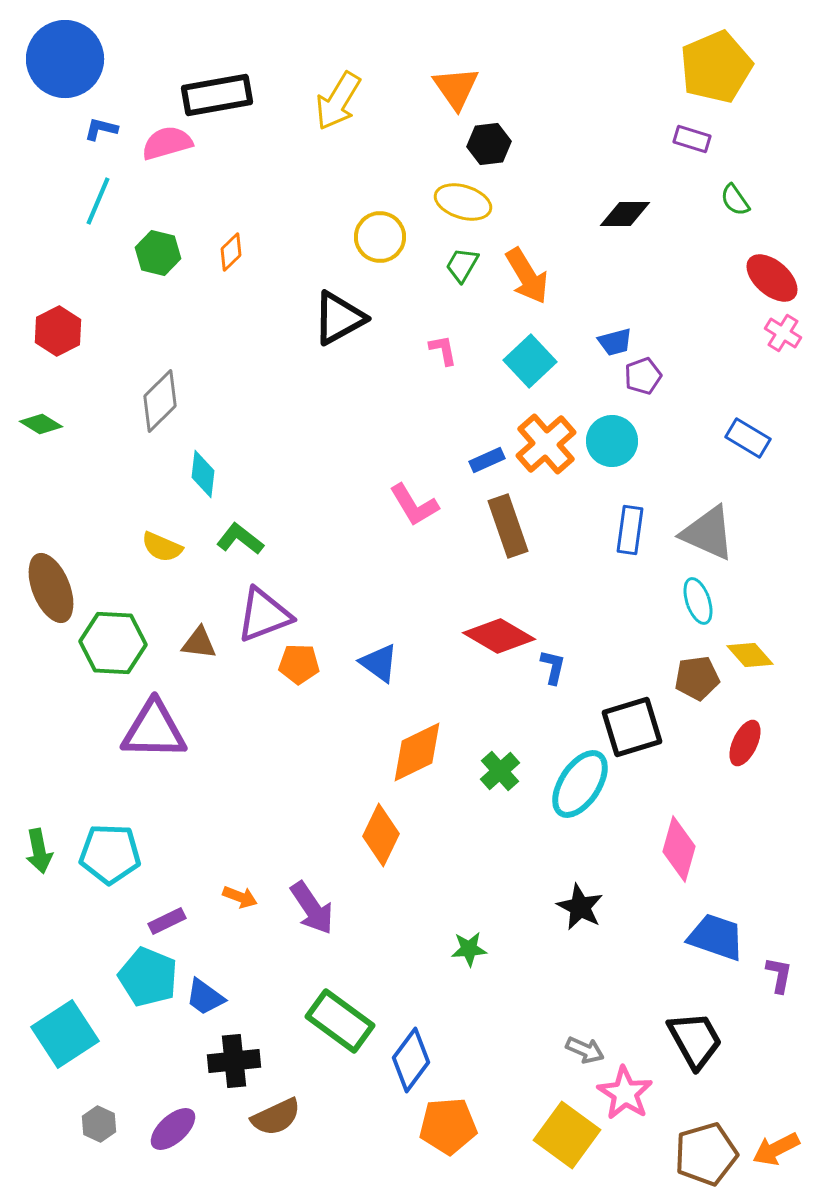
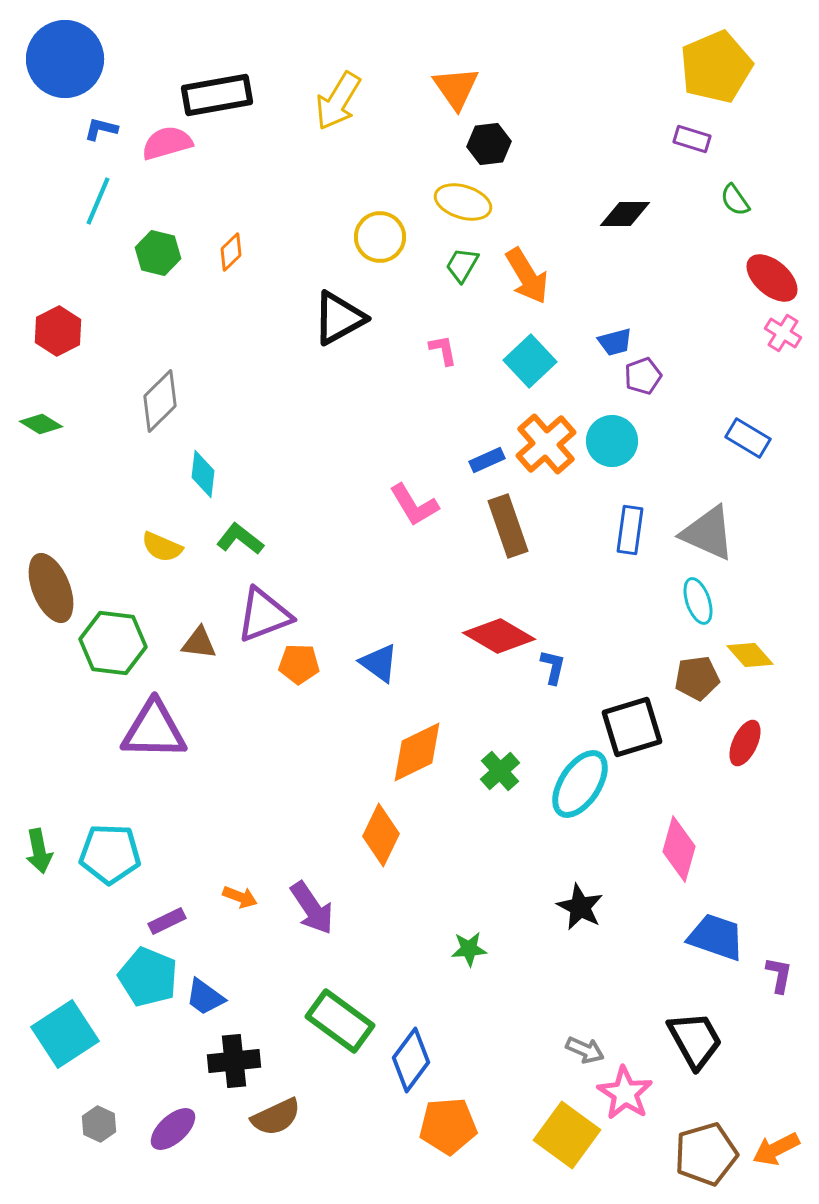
green hexagon at (113, 643): rotated 4 degrees clockwise
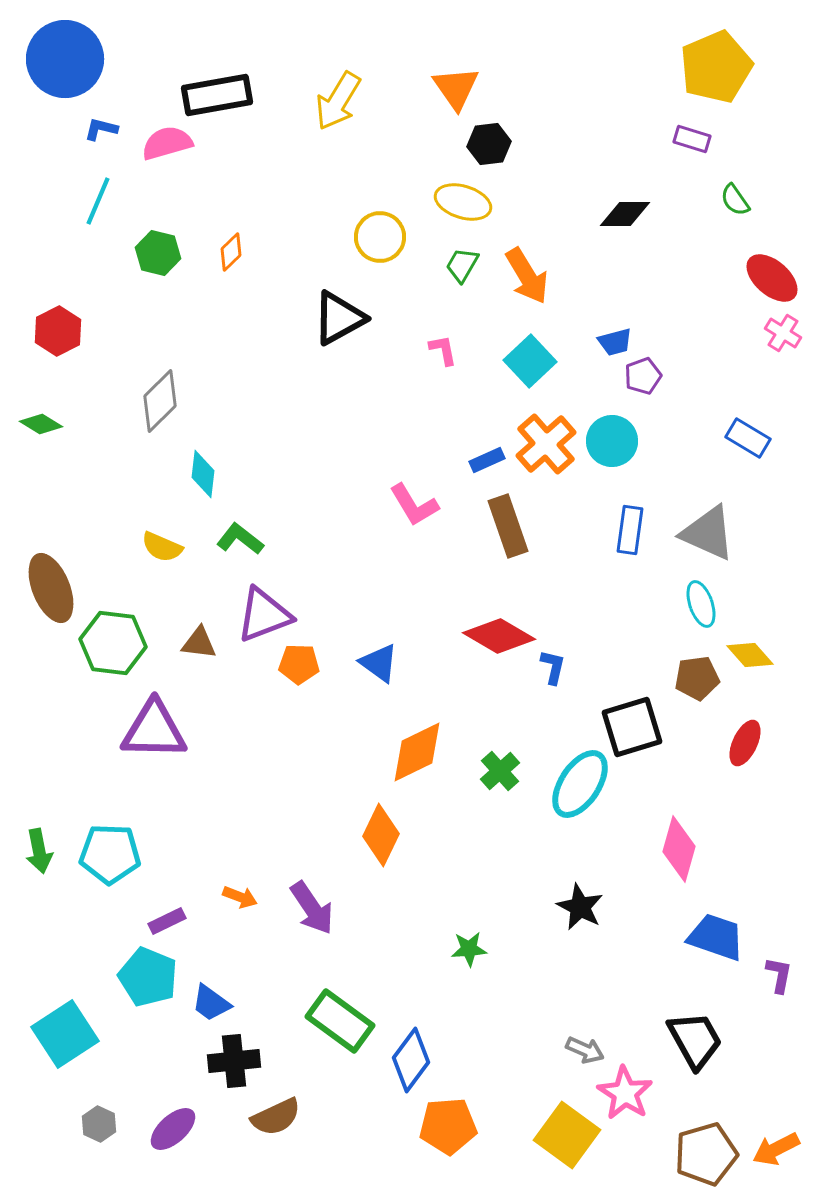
cyan ellipse at (698, 601): moved 3 px right, 3 px down
blue trapezoid at (205, 997): moved 6 px right, 6 px down
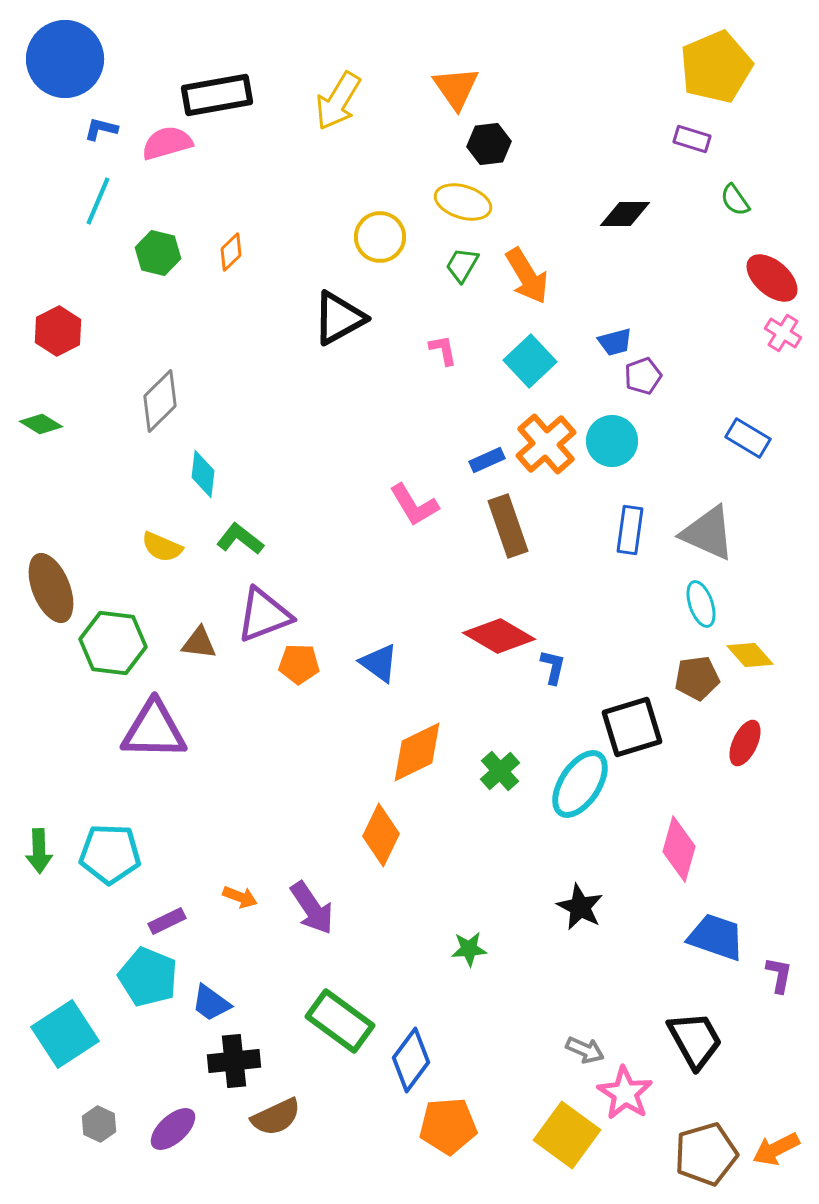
green arrow at (39, 851): rotated 9 degrees clockwise
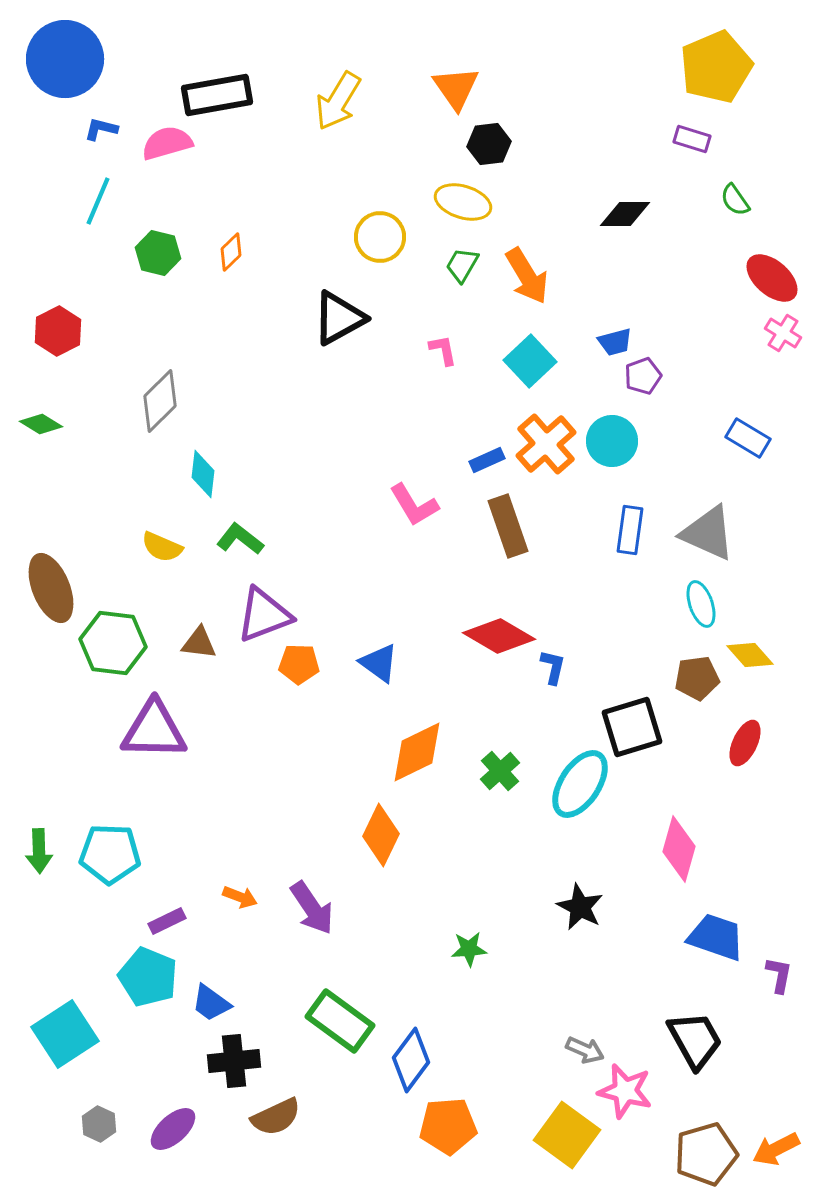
pink star at (625, 1093): moved 2 px up; rotated 18 degrees counterclockwise
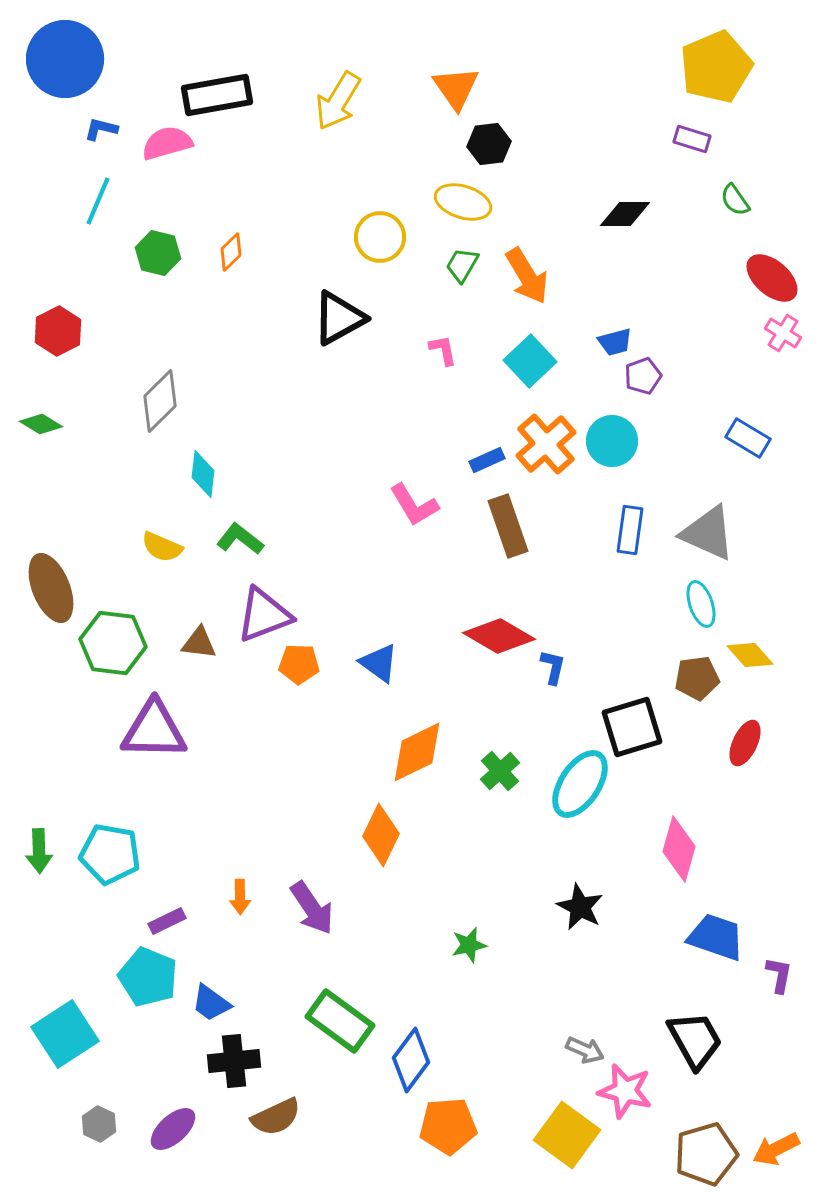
cyan pentagon at (110, 854): rotated 8 degrees clockwise
orange arrow at (240, 897): rotated 68 degrees clockwise
green star at (469, 949): moved 4 px up; rotated 9 degrees counterclockwise
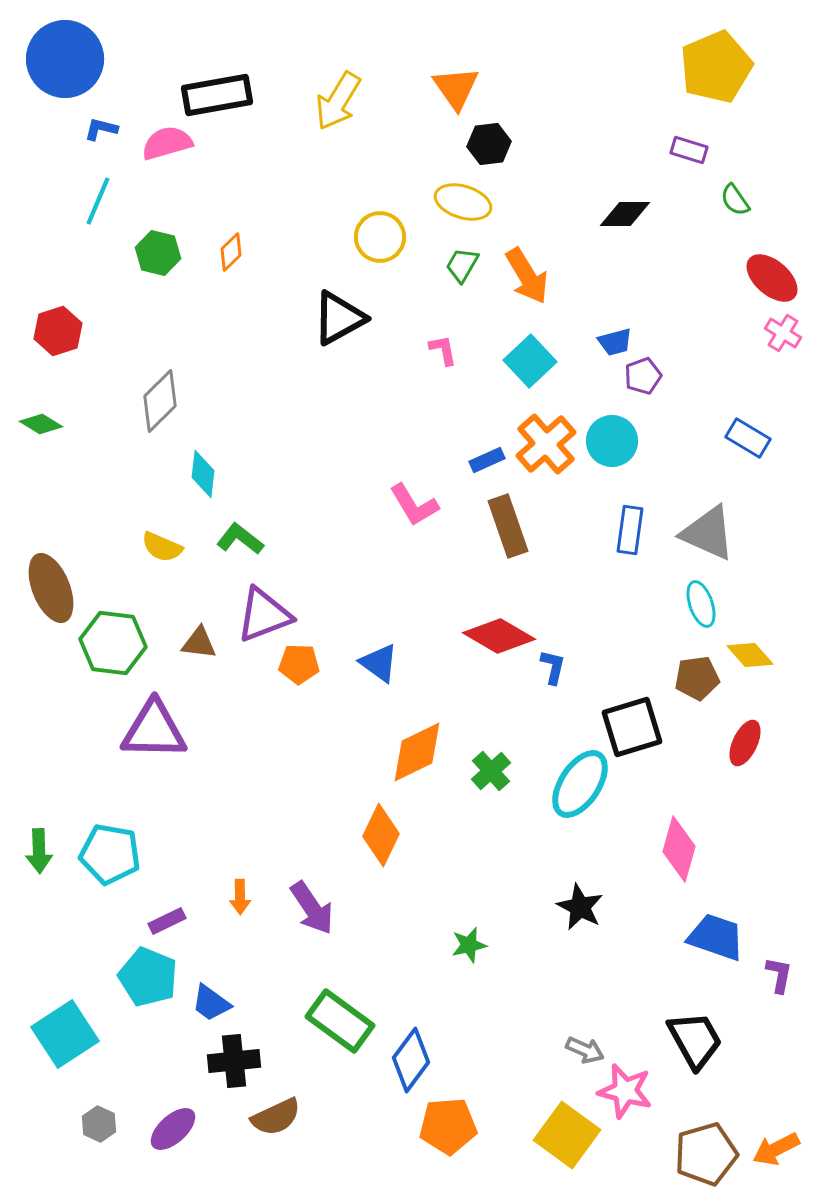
purple rectangle at (692, 139): moved 3 px left, 11 px down
red hexagon at (58, 331): rotated 9 degrees clockwise
green cross at (500, 771): moved 9 px left
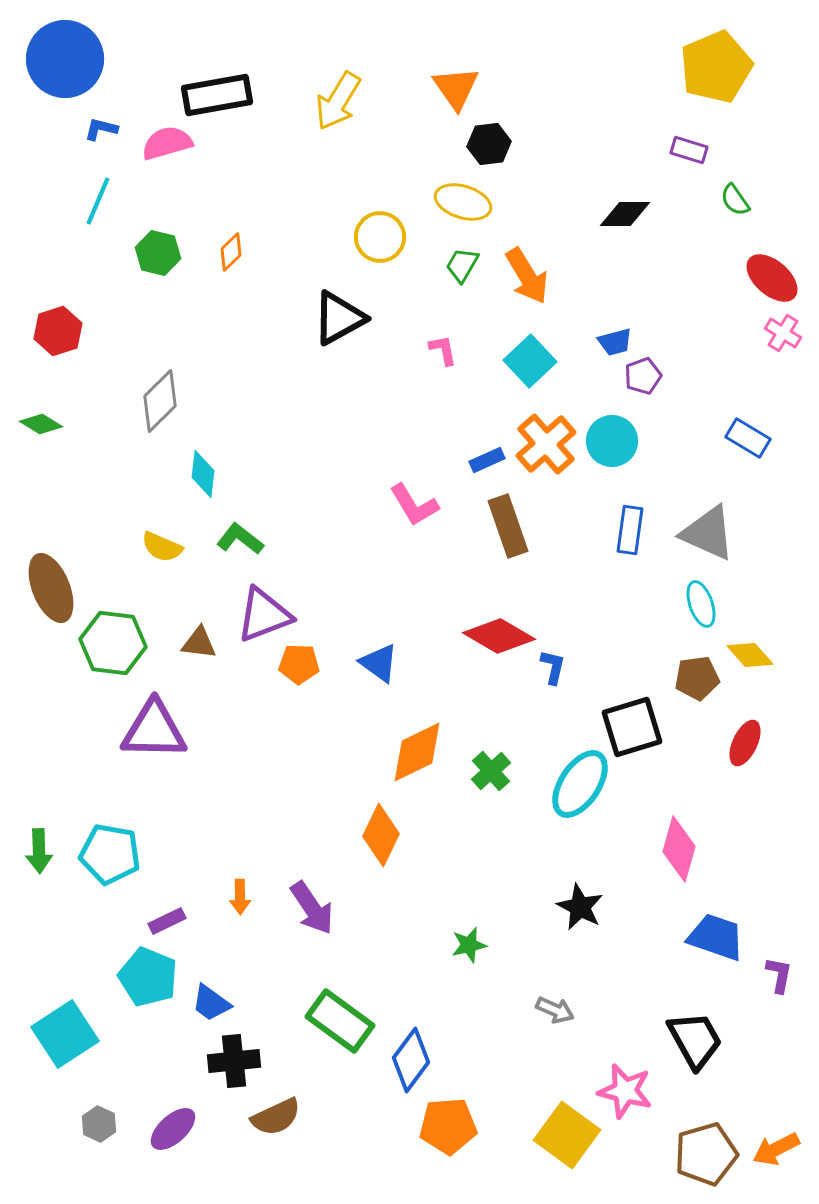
gray arrow at (585, 1050): moved 30 px left, 40 px up
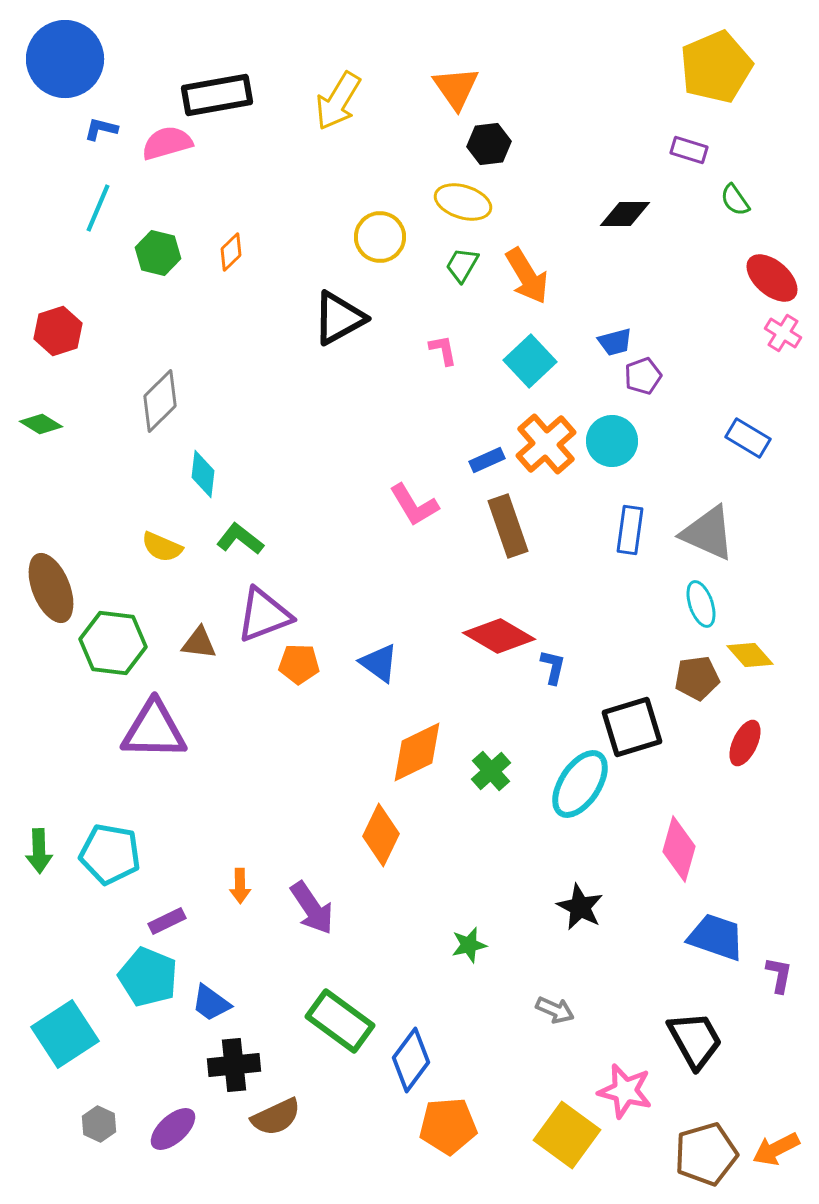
cyan line at (98, 201): moved 7 px down
orange arrow at (240, 897): moved 11 px up
black cross at (234, 1061): moved 4 px down
